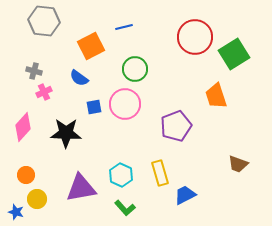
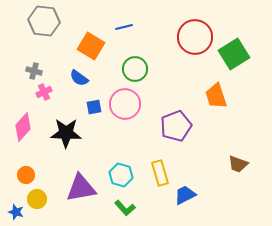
orange square: rotated 32 degrees counterclockwise
cyan hexagon: rotated 10 degrees counterclockwise
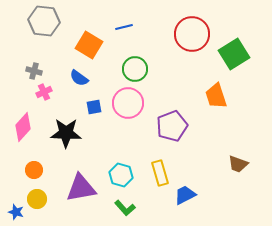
red circle: moved 3 px left, 3 px up
orange square: moved 2 px left, 1 px up
pink circle: moved 3 px right, 1 px up
purple pentagon: moved 4 px left
orange circle: moved 8 px right, 5 px up
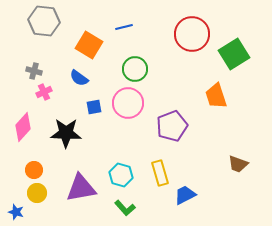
yellow circle: moved 6 px up
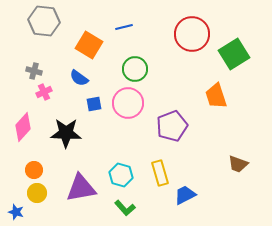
blue square: moved 3 px up
